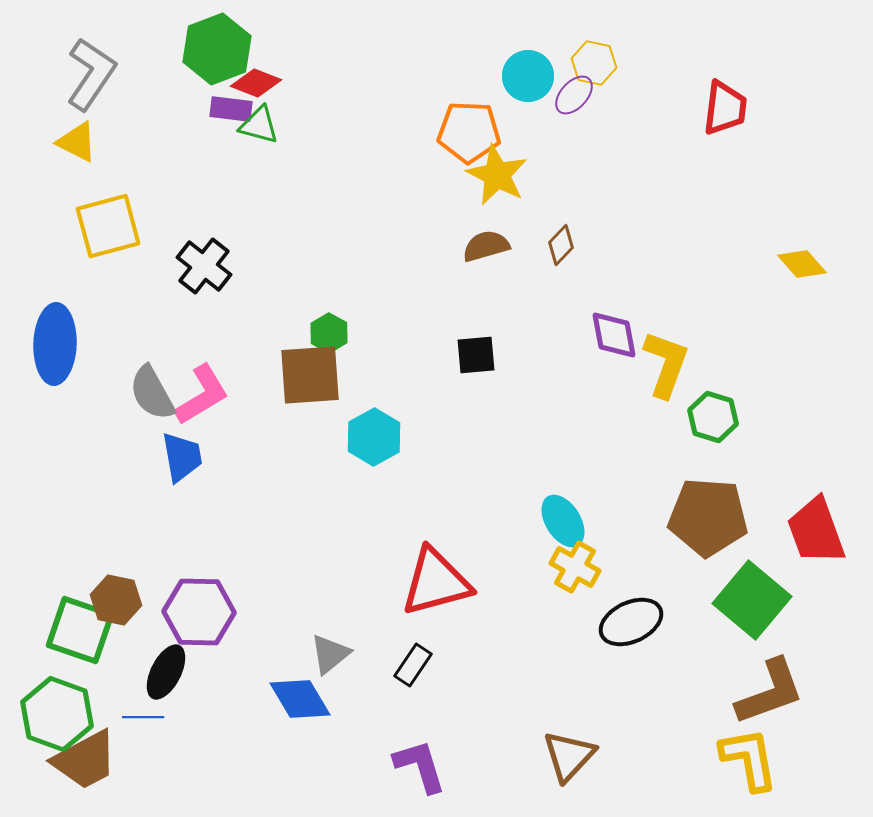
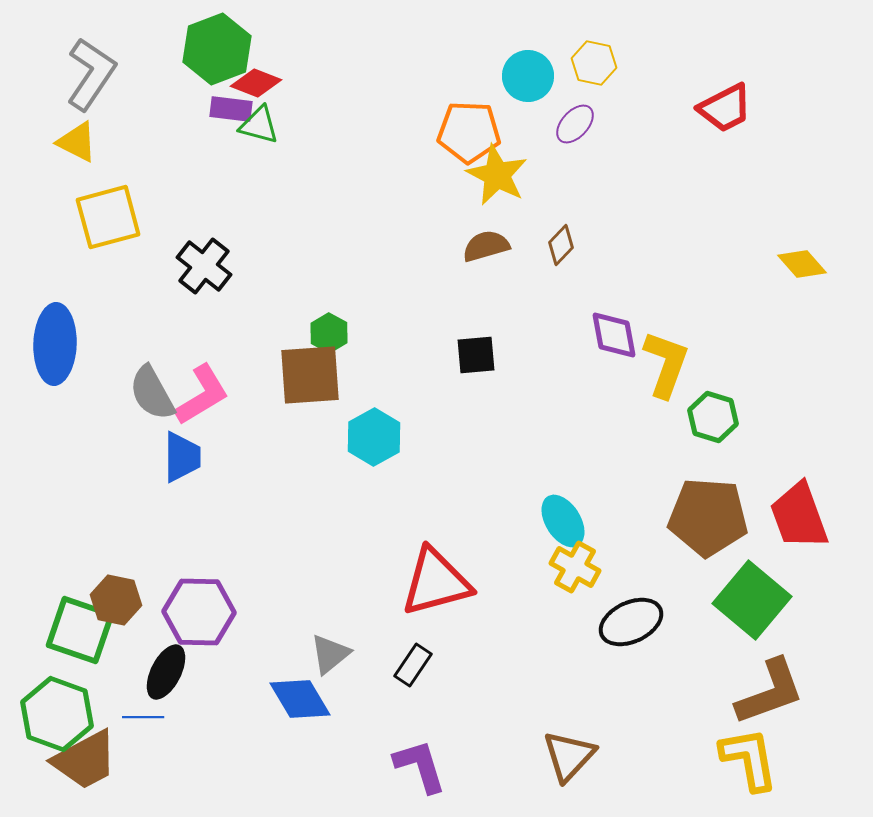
purple ellipse at (574, 95): moved 1 px right, 29 px down
red trapezoid at (725, 108): rotated 56 degrees clockwise
yellow square at (108, 226): moved 9 px up
blue trapezoid at (182, 457): rotated 10 degrees clockwise
red trapezoid at (816, 531): moved 17 px left, 15 px up
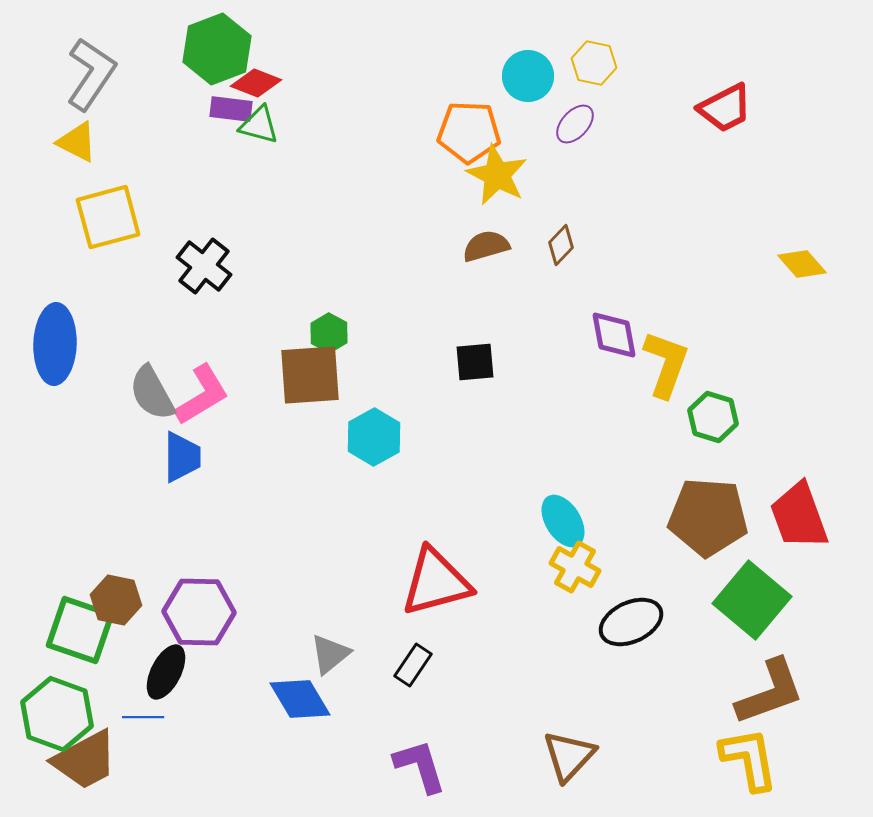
black square at (476, 355): moved 1 px left, 7 px down
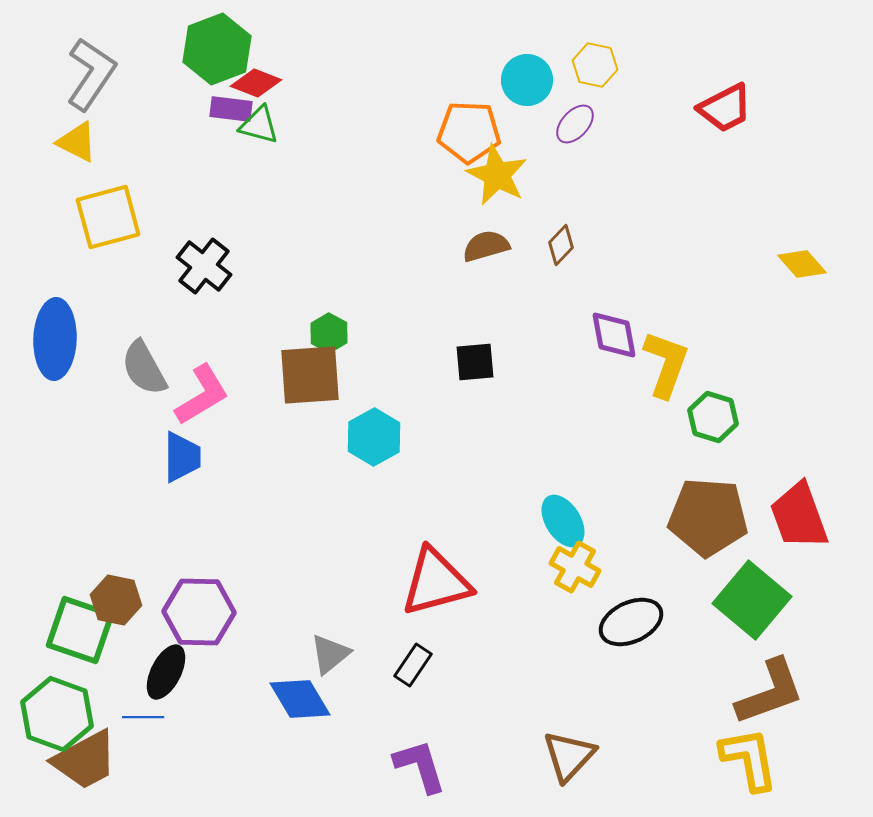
yellow hexagon at (594, 63): moved 1 px right, 2 px down
cyan circle at (528, 76): moved 1 px left, 4 px down
blue ellipse at (55, 344): moved 5 px up
gray semicircle at (152, 393): moved 8 px left, 25 px up
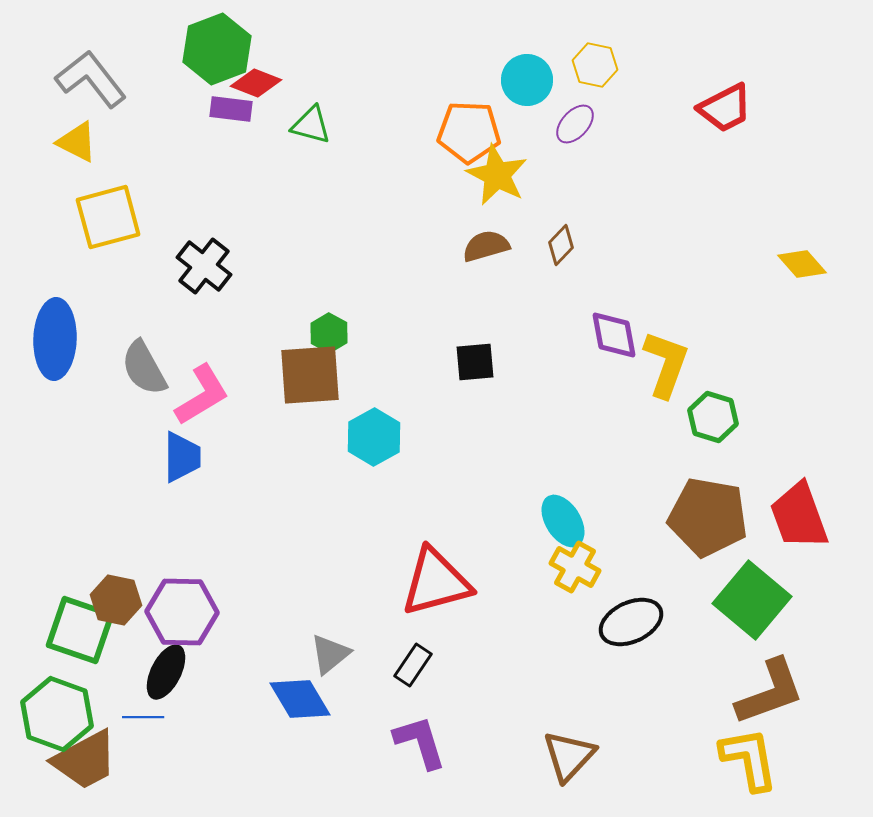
gray L-shape at (91, 74): moved 5 px down; rotated 72 degrees counterclockwise
green triangle at (259, 125): moved 52 px right
brown pentagon at (708, 517): rotated 6 degrees clockwise
purple hexagon at (199, 612): moved 17 px left
purple L-shape at (420, 766): moved 24 px up
